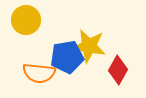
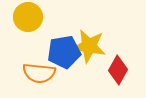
yellow circle: moved 2 px right, 3 px up
blue pentagon: moved 3 px left, 5 px up
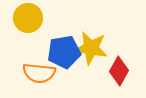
yellow circle: moved 1 px down
yellow star: moved 2 px right, 2 px down
red diamond: moved 1 px right, 1 px down
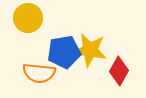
yellow star: moved 1 px left, 2 px down
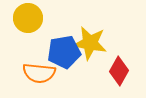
yellow star: moved 7 px up
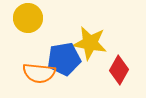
blue pentagon: moved 7 px down
red diamond: moved 1 px up
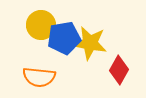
yellow circle: moved 13 px right, 7 px down
blue pentagon: moved 21 px up
orange semicircle: moved 4 px down
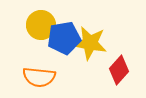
red diamond: rotated 12 degrees clockwise
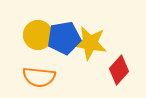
yellow circle: moved 3 px left, 10 px down
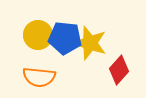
blue pentagon: moved 1 px right; rotated 16 degrees clockwise
yellow star: rotated 8 degrees clockwise
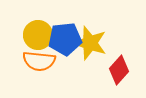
blue pentagon: moved 1 px down; rotated 12 degrees counterclockwise
orange semicircle: moved 16 px up
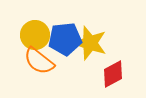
yellow circle: moved 3 px left
orange semicircle: rotated 32 degrees clockwise
red diamond: moved 6 px left, 4 px down; rotated 20 degrees clockwise
